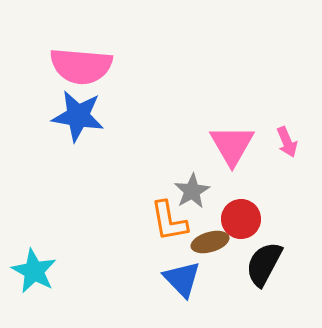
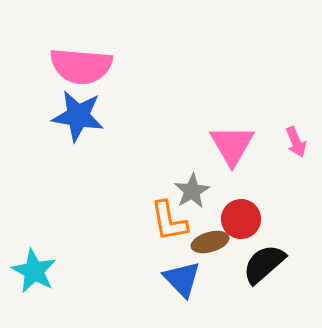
pink arrow: moved 9 px right
black semicircle: rotated 21 degrees clockwise
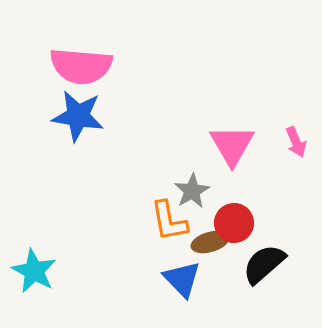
red circle: moved 7 px left, 4 px down
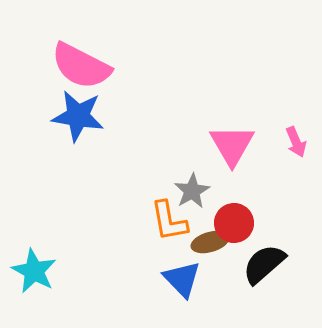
pink semicircle: rotated 22 degrees clockwise
